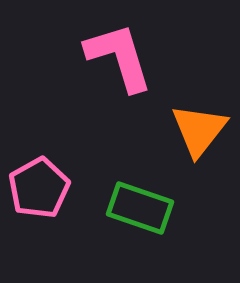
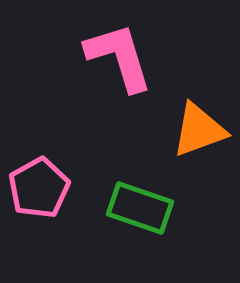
orange triangle: rotated 32 degrees clockwise
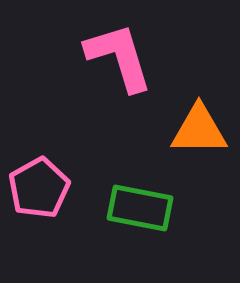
orange triangle: rotated 20 degrees clockwise
green rectangle: rotated 8 degrees counterclockwise
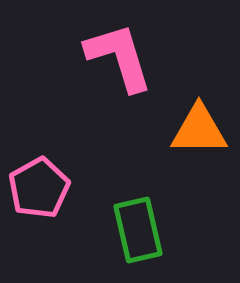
green rectangle: moved 2 px left, 22 px down; rotated 66 degrees clockwise
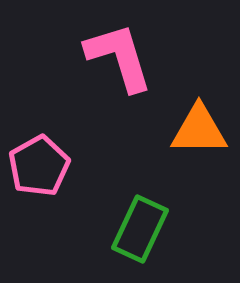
pink pentagon: moved 22 px up
green rectangle: moved 2 px right, 1 px up; rotated 38 degrees clockwise
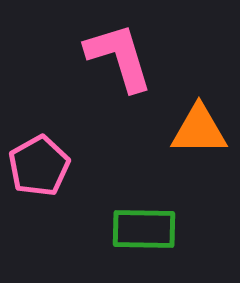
green rectangle: moved 4 px right; rotated 66 degrees clockwise
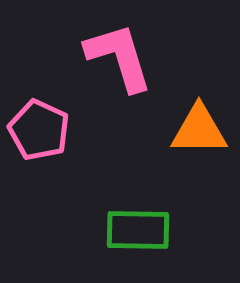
pink pentagon: moved 36 px up; rotated 18 degrees counterclockwise
green rectangle: moved 6 px left, 1 px down
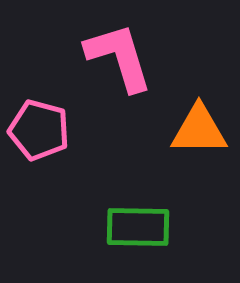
pink pentagon: rotated 10 degrees counterclockwise
green rectangle: moved 3 px up
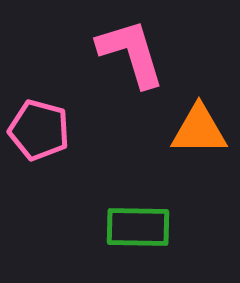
pink L-shape: moved 12 px right, 4 px up
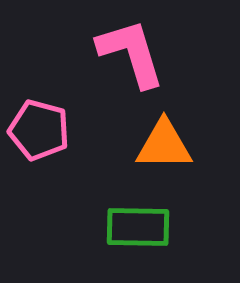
orange triangle: moved 35 px left, 15 px down
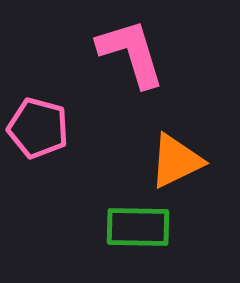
pink pentagon: moved 1 px left, 2 px up
orange triangle: moved 12 px right, 16 px down; rotated 26 degrees counterclockwise
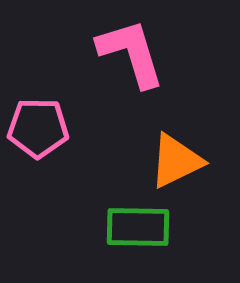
pink pentagon: rotated 14 degrees counterclockwise
